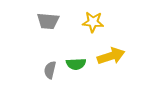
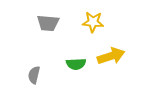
gray trapezoid: moved 2 px down
gray semicircle: moved 16 px left, 5 px down
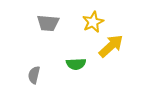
yellow star: rotated 30 degrees counterclockwise
yellow arrow: moved 10 px up; rotated 24 degrees counterclockwise
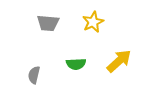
yellow arrow: moved 8 px right, 15 px down
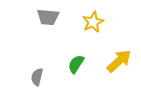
gray trapezoid: moved 6 px up
green semicircle: rotated 126 degrees clockwise
gray semicircle: moved 3 px right, 2 px down
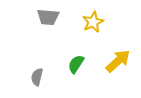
yellow arrow: moved 1 px left
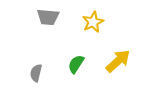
gray semicircle: moved 1 px left, 4 px up
